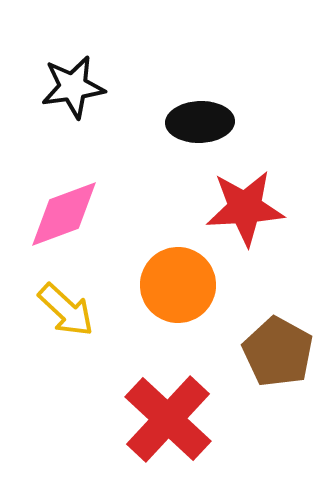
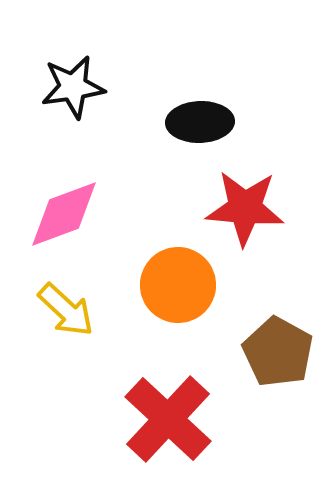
red star: rotated 8 degrees clockwise
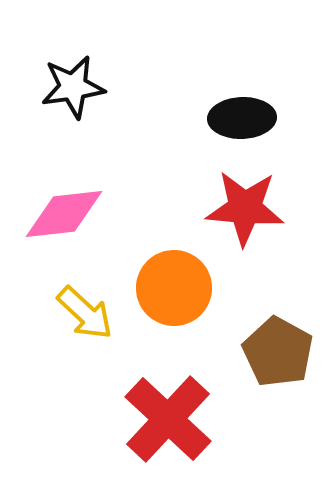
black ellipse: moved 42 px right, 4 px up
pink diamond: rotated 14 degrees clockwise
orange circle: moved 4 px left, 3 px down
yellow arrow: moved 19 px right, 3 px down
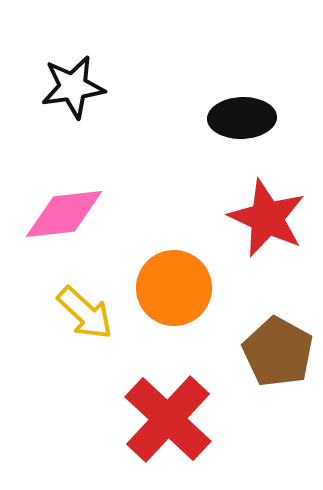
red star: moved 22 px right, 10 px down; rotated 20 degrees clockwise
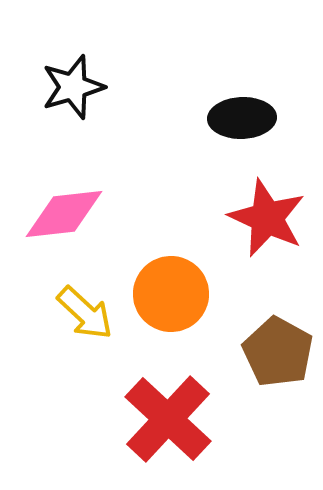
black star: rotated 8 degrees counterclockwise
orange circle: moved 3 px left, 6 px down
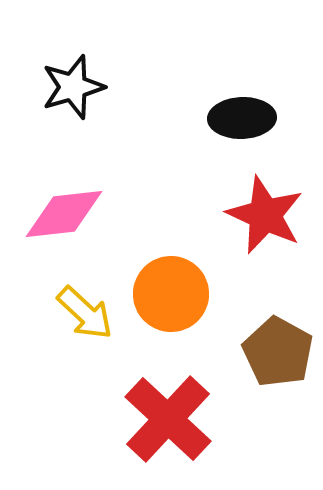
red star: moved 2 px left, 3 px up
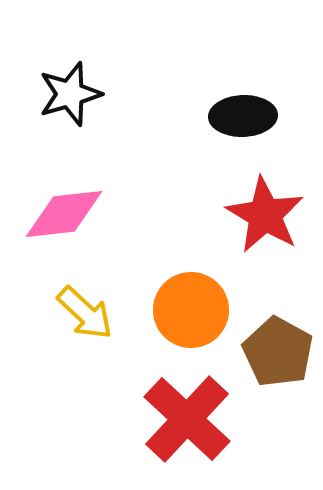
black star: moved 3 px left, 7 px down
black ellipse: moved 1 px right, 2 px up
red star: rotated 6 degrees clockwise
orange circle: moved 20 px right, 16 px down
red cross: moved 19 px right
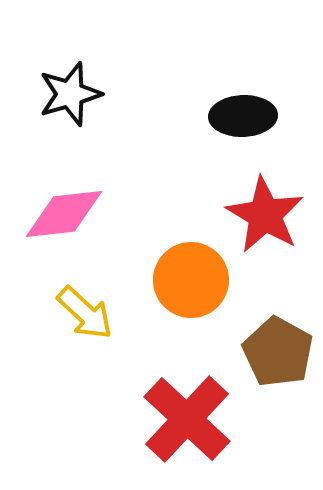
orange circle: moved 30 px up
